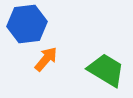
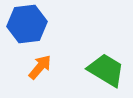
orange arrow: moved 6 px left, 8 px down
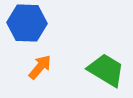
blue hexagon: moved 1 px up; rotated 9 degrees clockwise
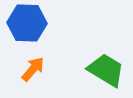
orange arrow: moved 7 px left, 2 px down
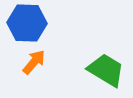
orange arrow: moved 1 px right, 7 px up
